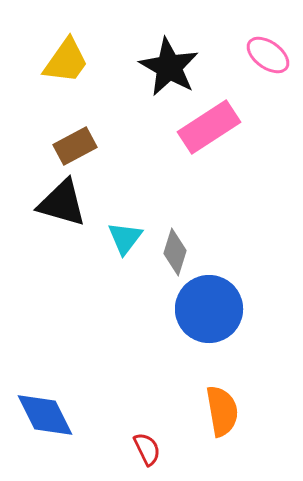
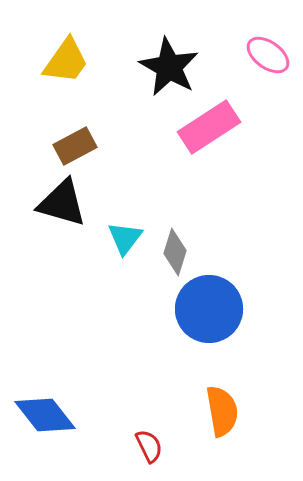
blue diamond: rotated 12 degrees counterclockwise
red semicircle: moved 2 px right, 3 px up
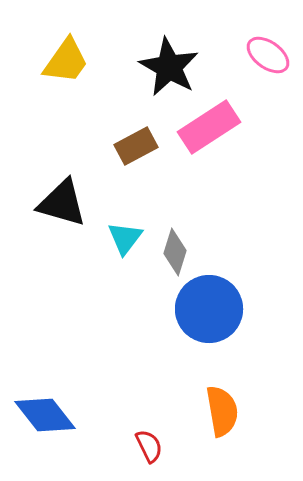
brown rectangle: moved 61 px right
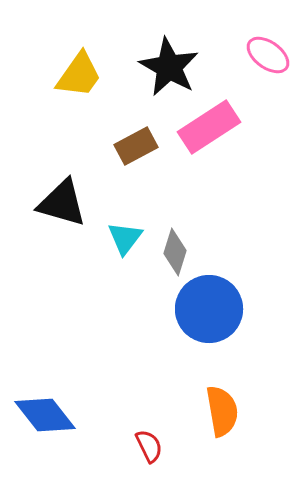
yellow trapezoid: moved 13 px right, 14 px down
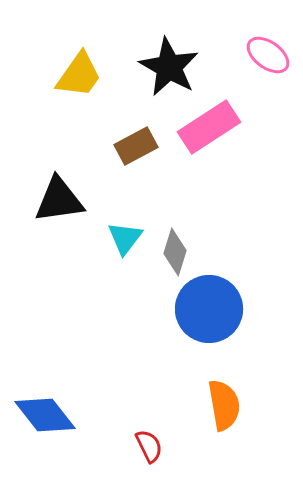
black triangle: moved 3 px left, 3 px up; rotated 24 degrees counterclockwise
orange semicircle: moved 2 px right, 6 px up
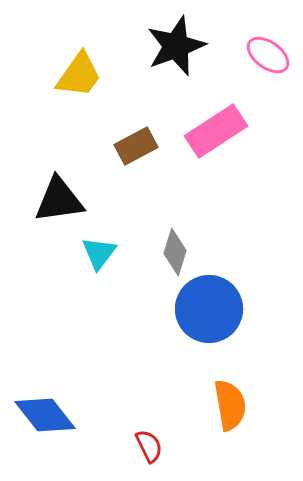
black star: moved 7 px right, 21 px up; rotated 22 degrees clockwise
pink rectangle: moved 7 px right, 4 px down
cyan triangle: moved 26 px left, 15 px down
orange semicircle: moved 6 px right
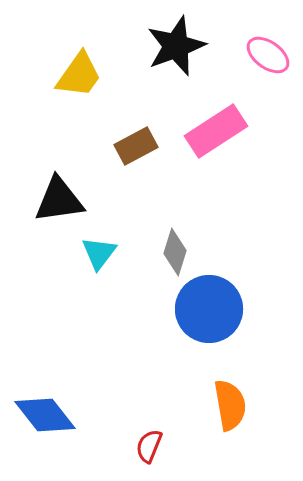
red semicircle: rotated 132 degrees counterclockwise
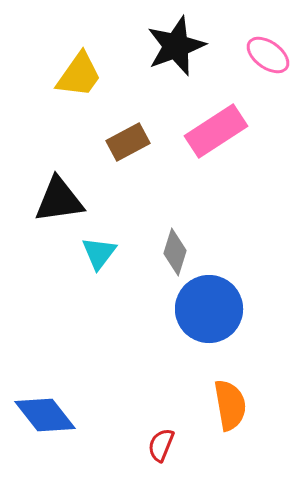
brown rectangle: moved 8 px left, 4 px up
red semicircle: moved 12 px right, 1 px up
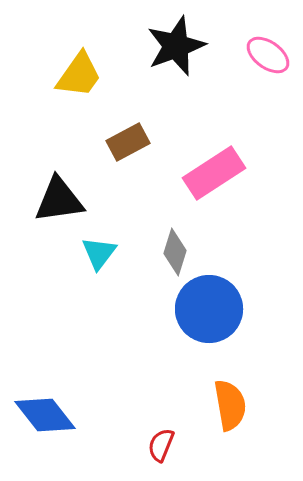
pink rectangle: moved 2 px left, 42 px down
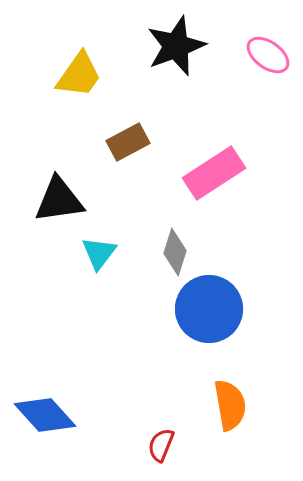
blue diamond: rotated 4 degrees counterclockwise
